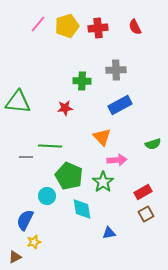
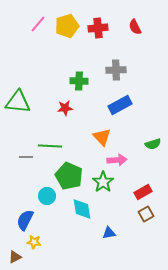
green cross: moved 3 px left
yellow star: rotated 24 degrees clockwise
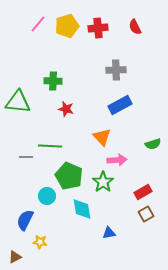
green cross: moved 26 px left
red star: moved 1 px right, 1 px down; rotated 21 degrees clockwise
yellow star: moved 6 px right
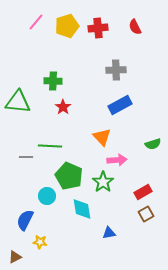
pink line: moved 2 px left, 2 px up
red star: moved 3 px left, 2 px up; rotated 21 degrees clockwise
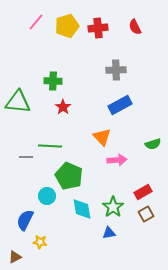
green star: moved 10 px right, 25 px down
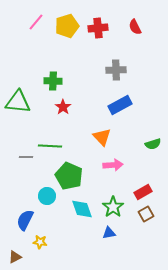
pink arrow: moved 4 px left, 5 px down
cyan diamond: rotated 10 degrees counterclockwise
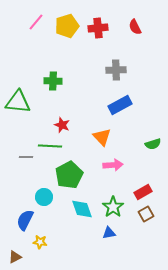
red star: moved 1 px left, 18 px down; rotated 14 degrees counterclockwise
green pentagon: moved 1 px up; rotated 20 degrees clockwise
cyan circle: moved 3 px left, 1 px down
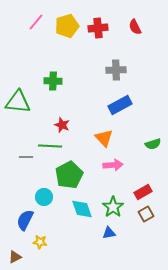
orange triangle: moved 2 px right, 1 px down
